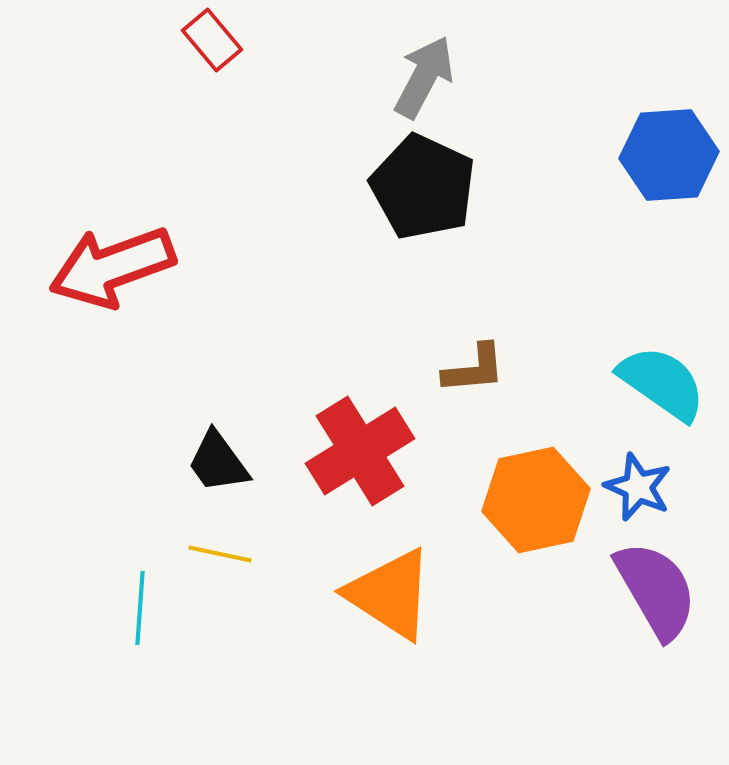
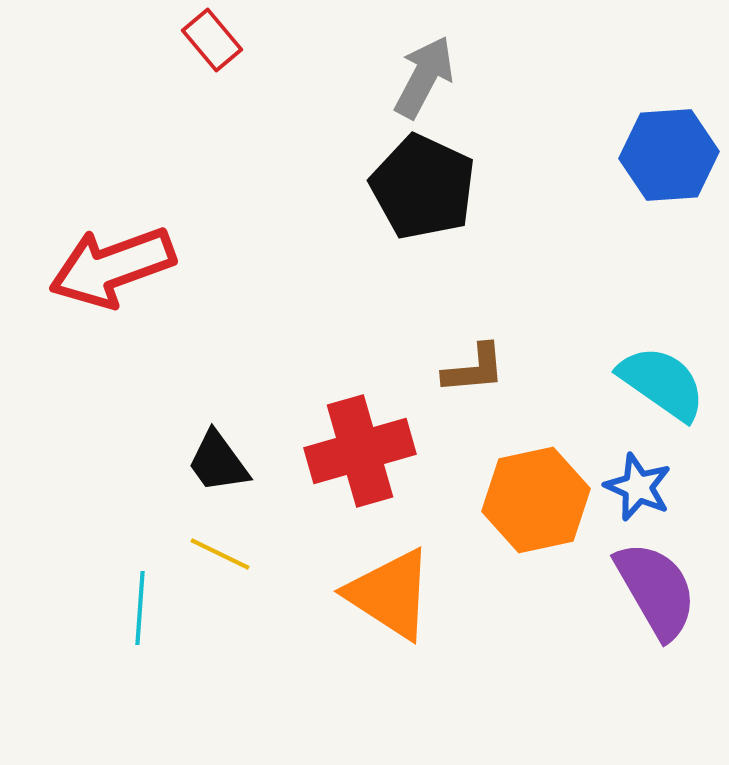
red cross: rotated 16 degrees clockwise
yellow line: rotated 14 degrees clockwise
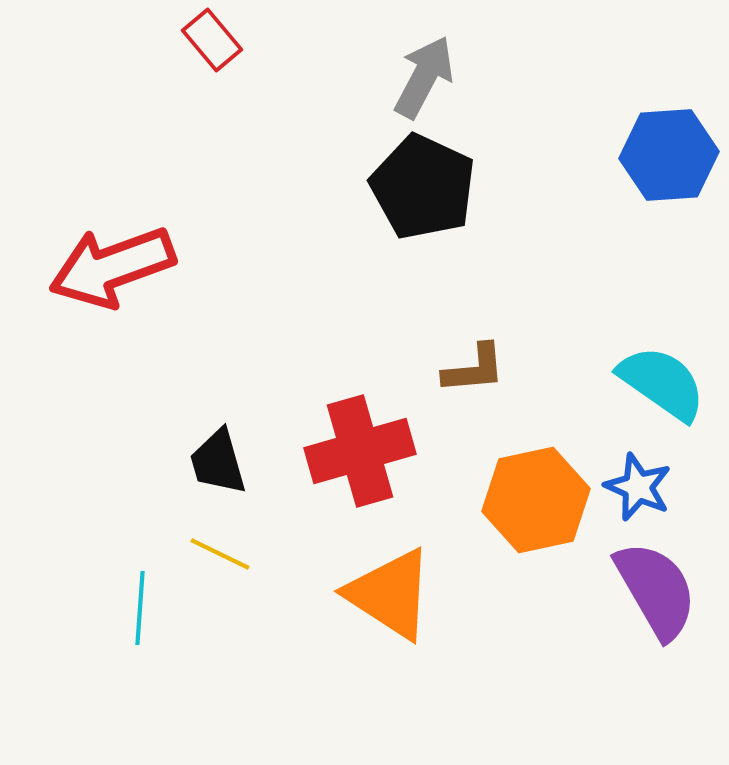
black trapezoid: rotated 20 degrees clockwise
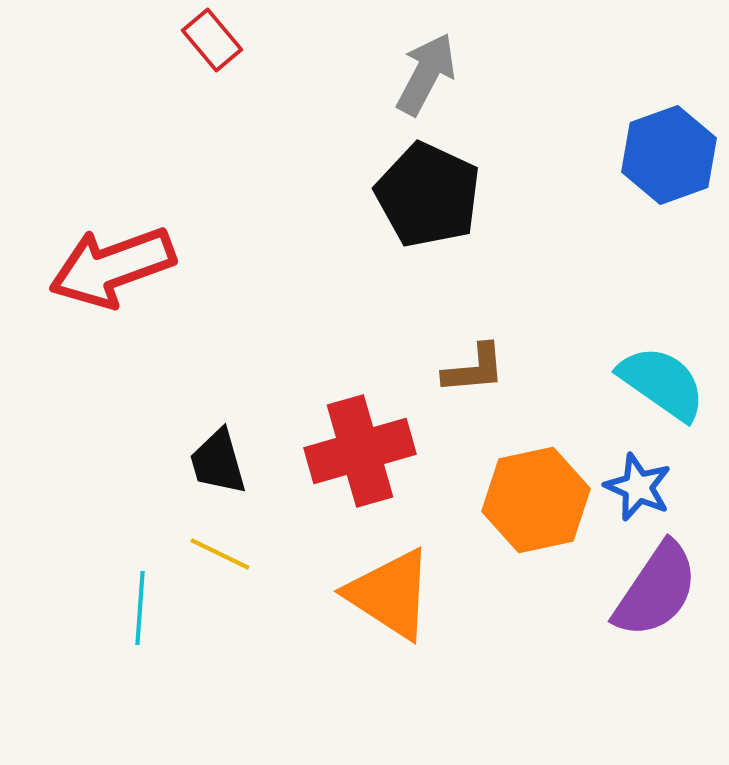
gray arrow: moved 2 px right, 3 px up
blue hexagon: rotated 16 degrees counterclockwise
black pentagon: moved 5 px right, 8 px down
purple semicircle: rotated 64 degrees clockwise
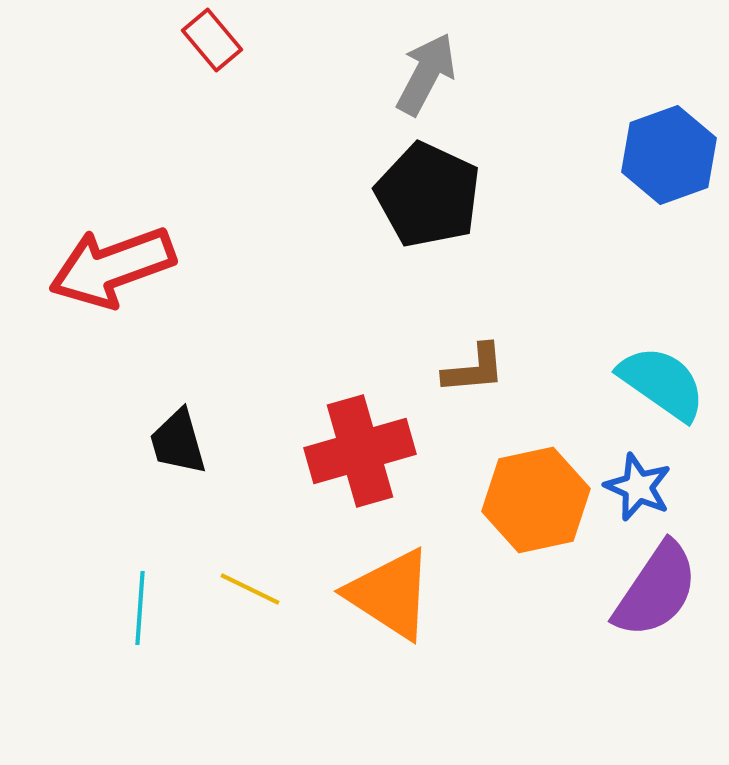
black trapezoid: moved 40 px left, 20 px up
yellow line: moved 30 px right, 35 px down
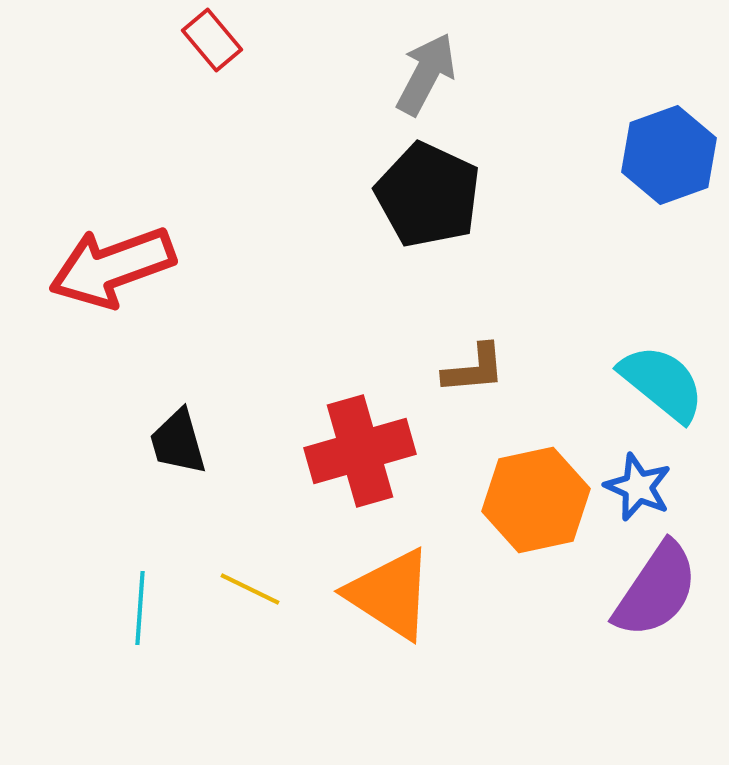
cyan semicircle: rotated 4 degrees clockwise
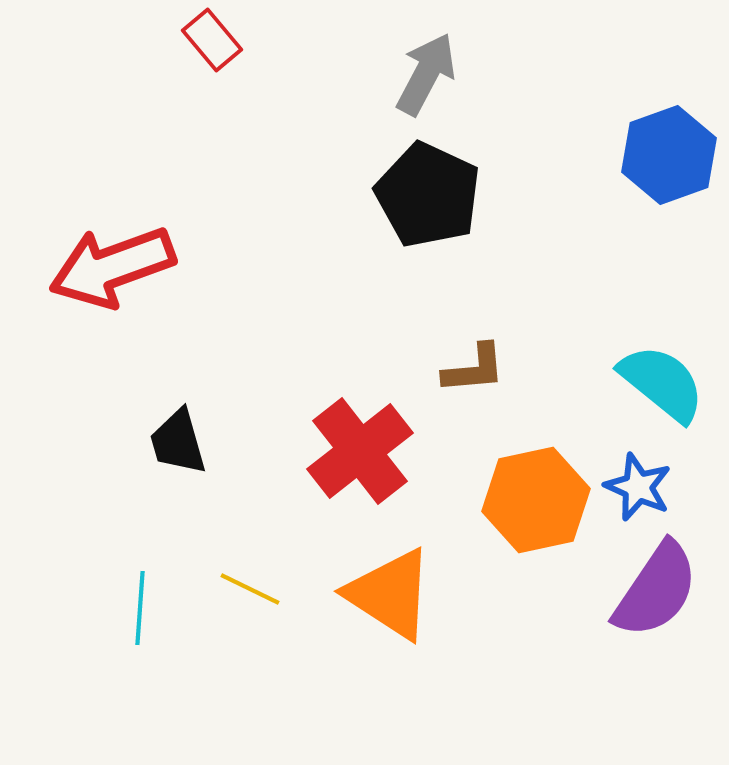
red cross: rotated 22 degrees counterclockwise
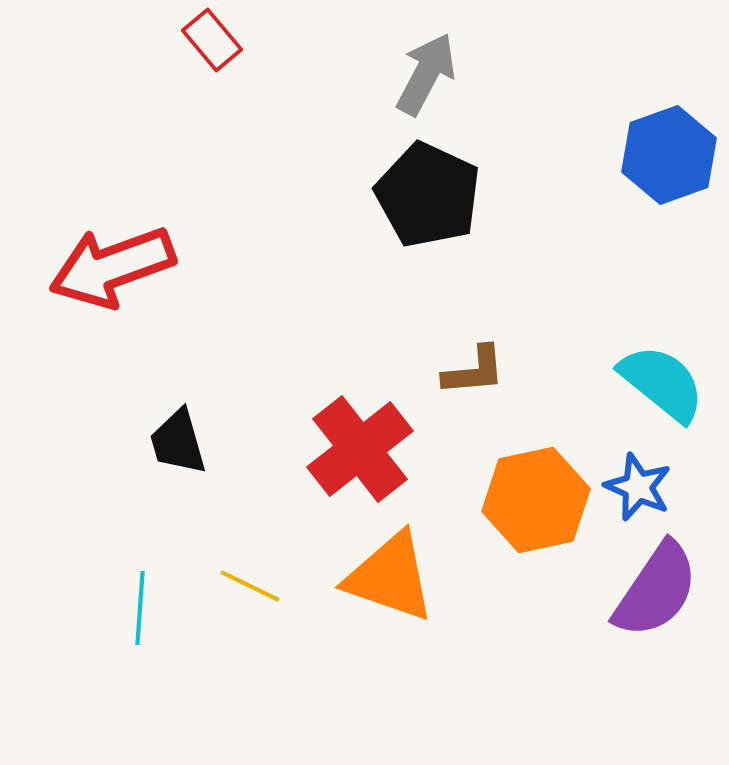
brown L-shape: moved 2 px down
red cross: moved 2 px up
yellow line: moved 3 px up
orange triangle: moved 17 px up; rotated 14 degrees counterclockwise
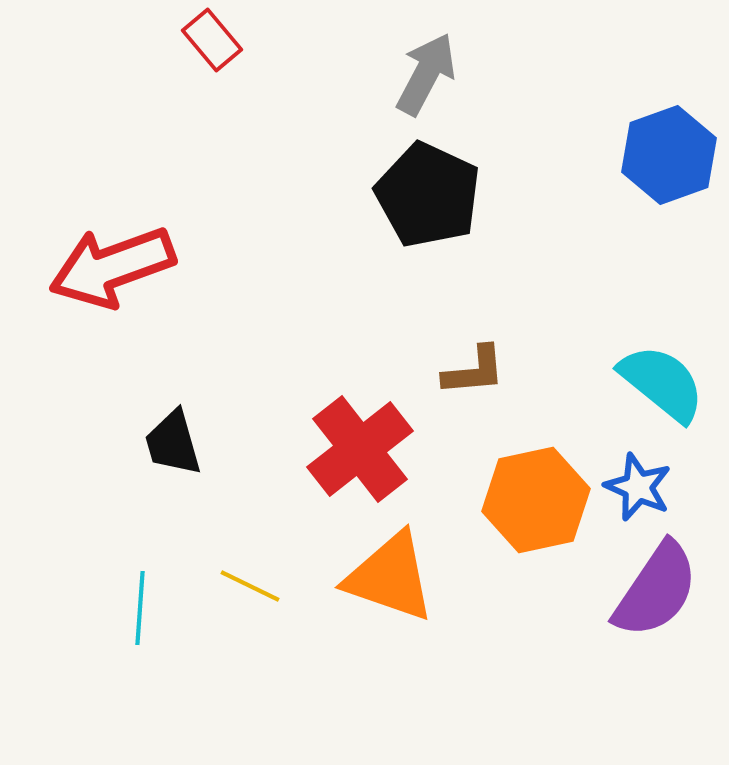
black trapezoid: moved 5 px left, 1 px down
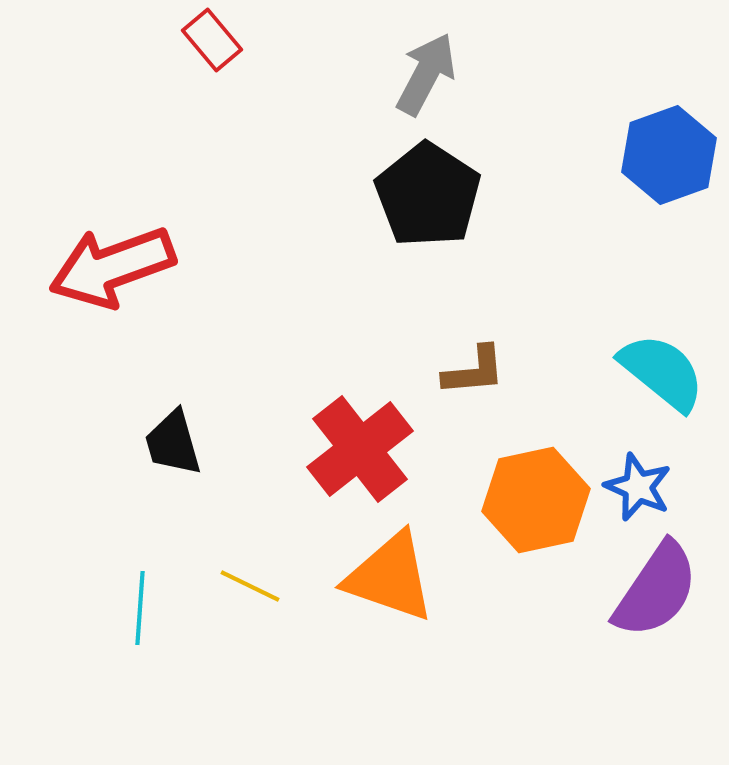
black pentagon: rotated 8 degrees clockwise
cyan semicircle: moved 11 px up
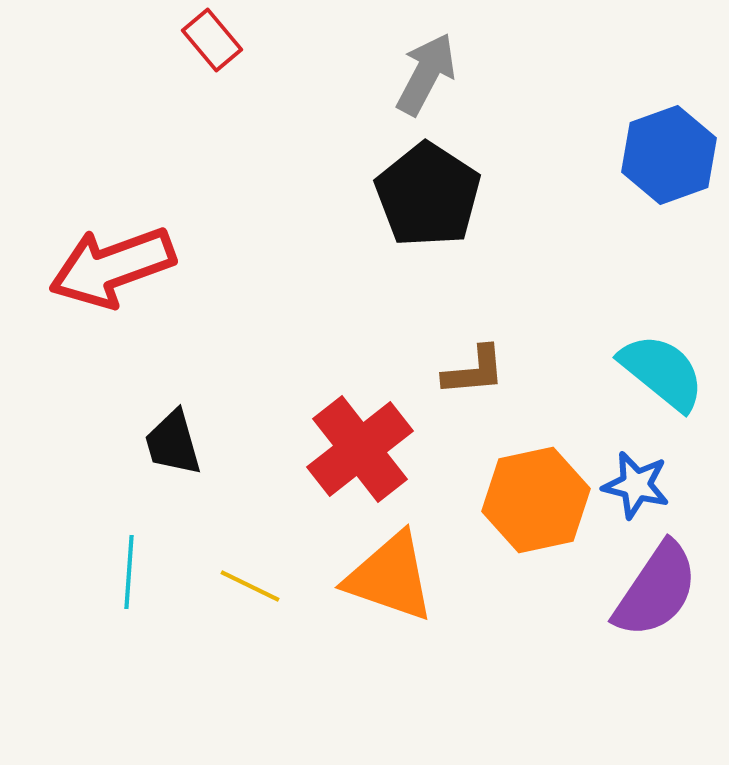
blue star: moved 2 px left, 2 px up; rotated 10 degrees counterclockwise
cyan line: moved 11 px left, 36 px up
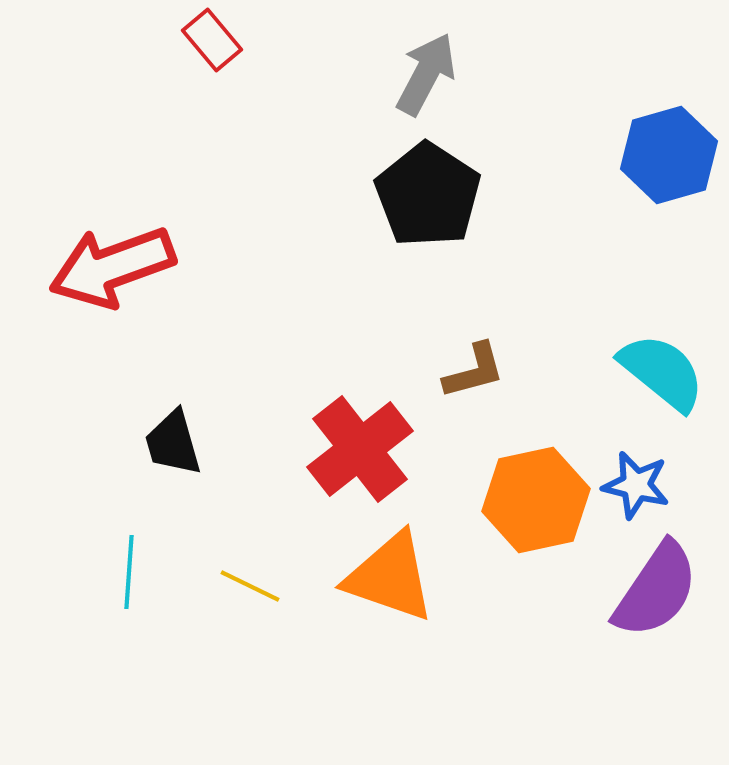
blue hexagon: rotated 4 degrees clockwise
brown L-shape: rotated 10 degrees counterclockwise
